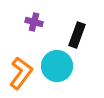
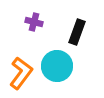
black rectangle: moved 3 px up
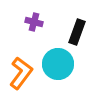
cyan circle: moved 1 px right, 2 px up
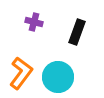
cyan circle: moved 13 px down
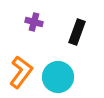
orange L-shape: moved 1 px up
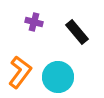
black rectangle: rotated 60 degrees counterclockwise
orange L-shape: moved 1 px left
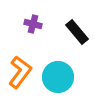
purple cross: moved 1 px left, 2 px down
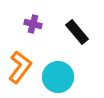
orange L-shape: moved 5 px up
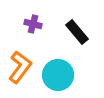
cyan circle: moved 2 px up
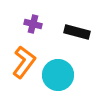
black rectangle: rotated 35 degrees counterclockwise
orange L-shape: moved 4 px right, 5 px up
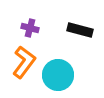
purple cross: moved 3 px left, 4 px down
black rectangle: moved 3 px right, 2 px up
